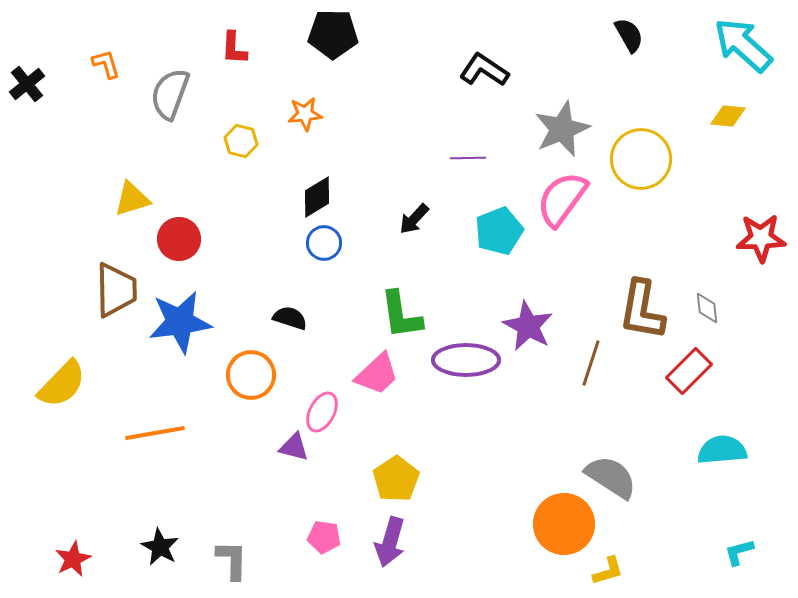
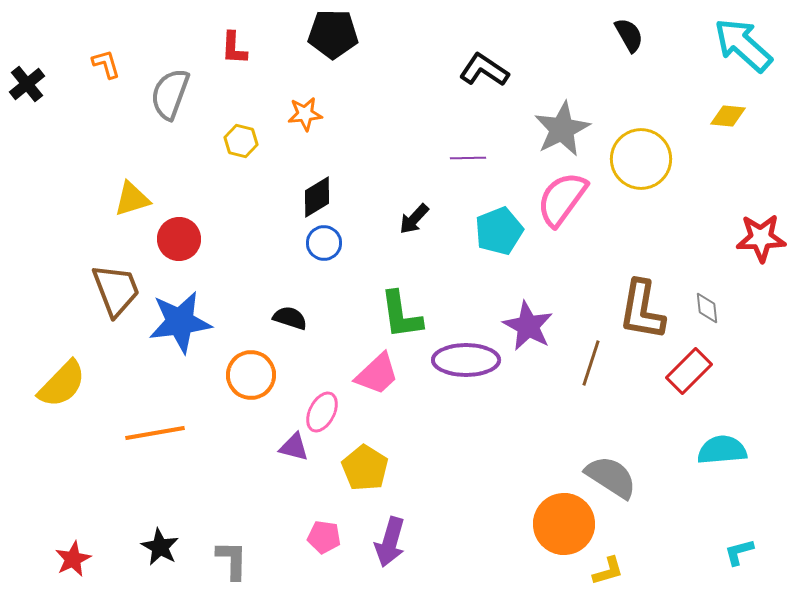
gray star at (562, 129): rotated 4 degrees counterclockwise
brown trapezoid at (116, 290): rotated 20 degrees counterclockwise
yellow pentagon at (396, 479): moved 31 px left, 11 px up; rotated 6 degrees counterclockwise
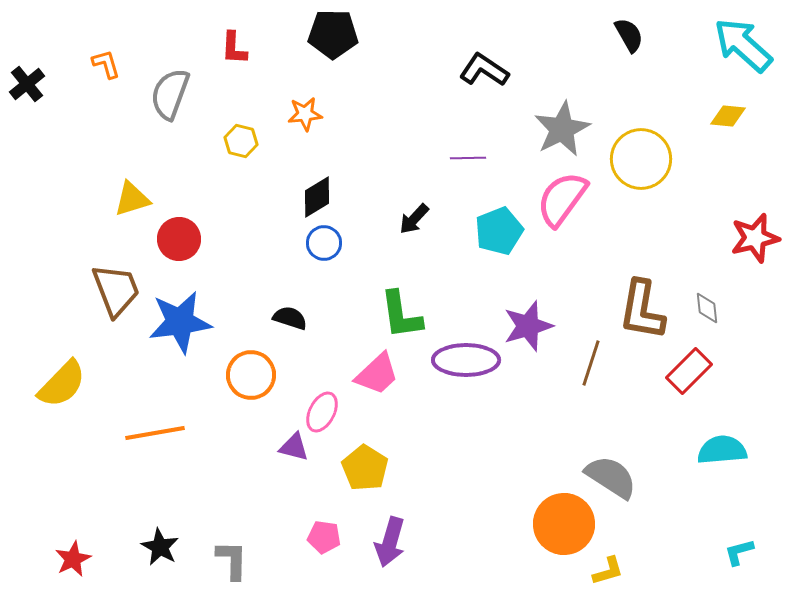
red star at (761, 238): moved 6 px left; rotated 12 degrees counterclockwise
purple star at (528, 326): rotated 27 degrees clockwise
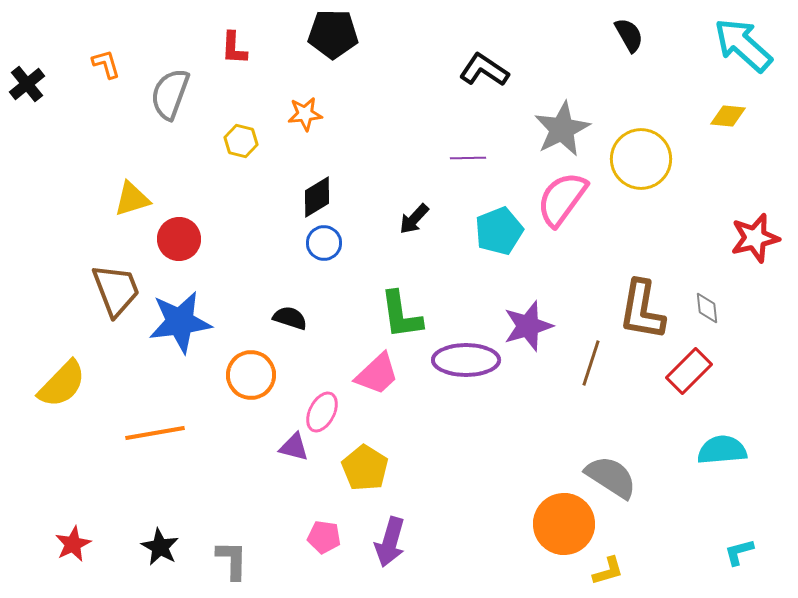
red star at (73, 559): moved 15 px up
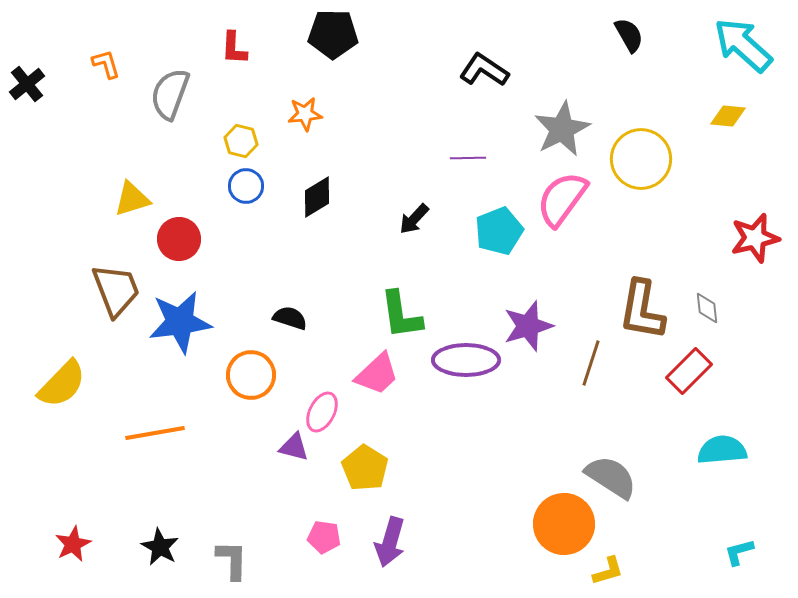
blue circle at (324, 243): moved 78 px left, 57 px up
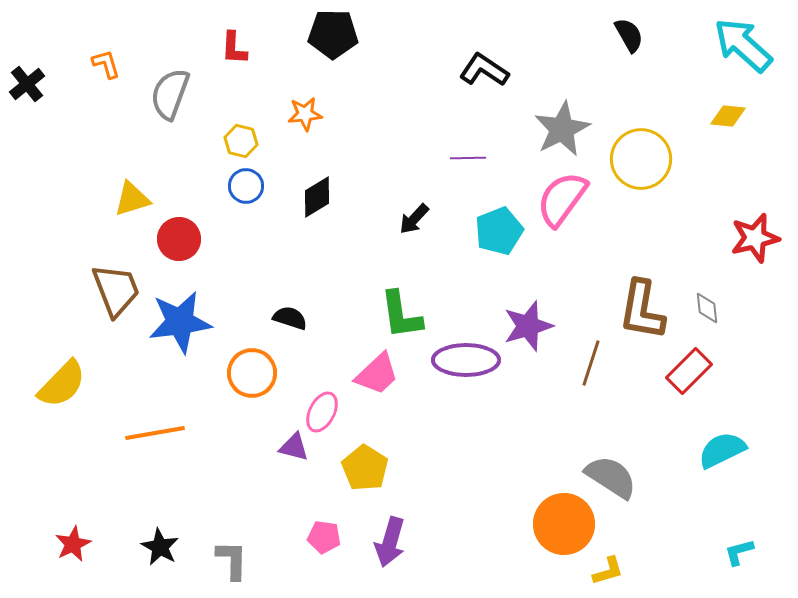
orange circle at (251, 375): moved 1 px right, 2 px up
cyan semicircle at (722, 450): rotated 21 degrees counterclockwise
